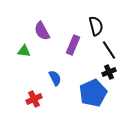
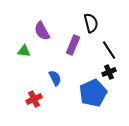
black semicircle: moved 5 px left, 3 px up
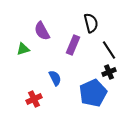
green triangle: moved 1 px left, 2 px up; rotated 24 degrees counterclockwise
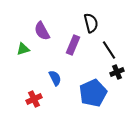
black cross: moved 8 px right
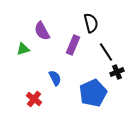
black line: moved 3 px left, 2 px down
red cross: rotated 28 degrees counterclockwise
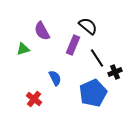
black semicircle: moved 3 px left, 3 px down; rotated 36 degrees counterclockwise
black line: moved 9 px left, 6 px down
black cross: moved 2 px left
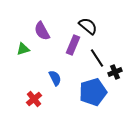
blue pentagon: moved 1 px up; rotated 8 degrees clockwise
red cross: rotated 14 degrees clockwise
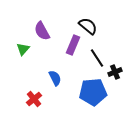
green triangle: rotated 32 degrees counterclockwise
blue pentagon: rotated 12 degrees clockwise
